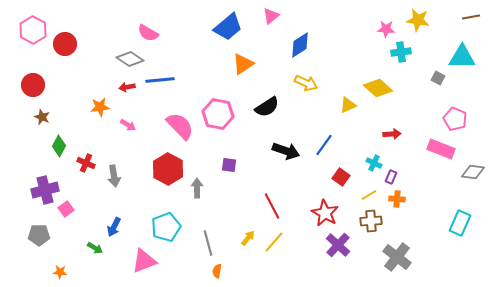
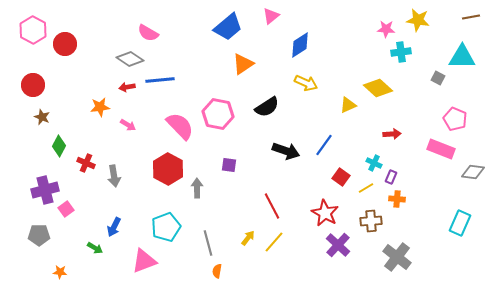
yellow line at (369, 195): moved 3 px left, 7 px up
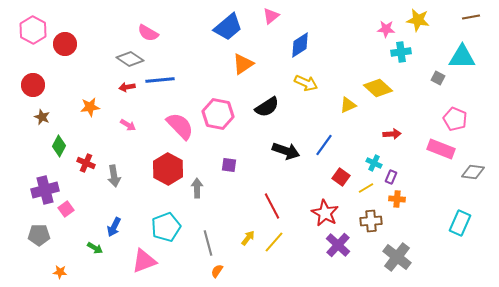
orange star at (100, 107): moved 10 px left
orange semicircle at (217, 271): rotated 24 degrees clockwise
